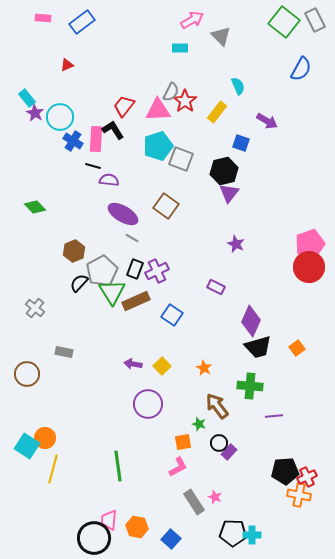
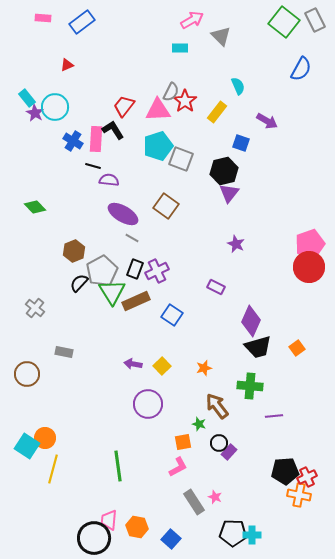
cyan circle at (60, 117): moved 5 px left, 10 px up
orange star at (204, 368): rotated 28 degrees clockwise
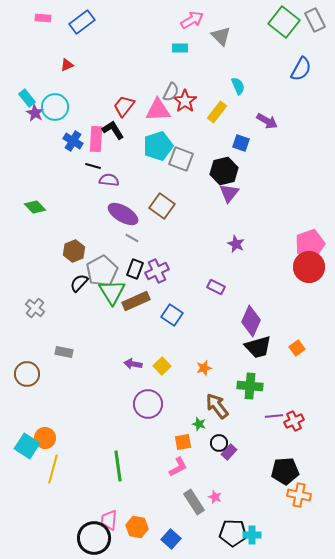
brown square at (166, 206): moved 4 px left
red cross at (307, 477): moved 13 px left, 56 px up
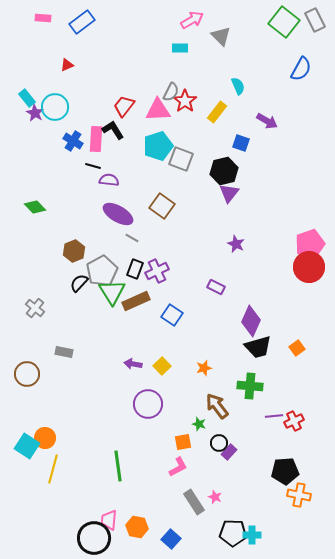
purple ellipse at (123, 214): moved 5 px left
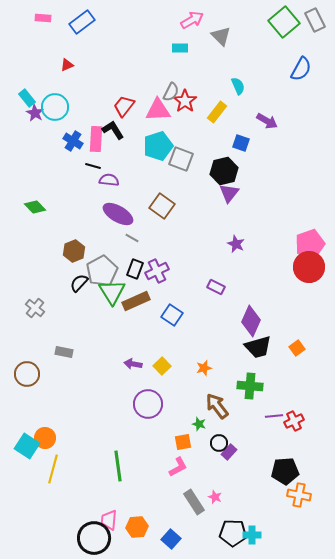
green square at (284, 22): rotated 12 degrees clockwise
orange hexagon at (137, 527): rotated 15 degrees counterclockwise
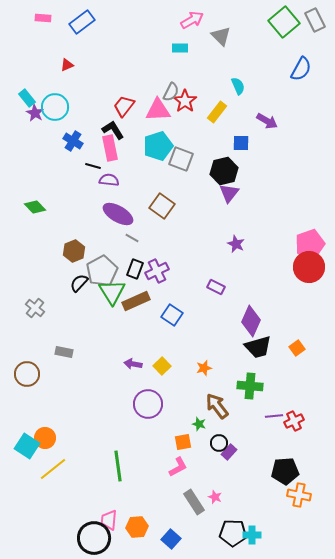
pink rectangle at (96, 139): moved 14 px right, 9 px down; rotated 15 degrees counterclockwise
blue square at (241, 143): rotated 18 degrees counterclockwise
yellow line at (53, 469): rotated 36 degrees clockwise
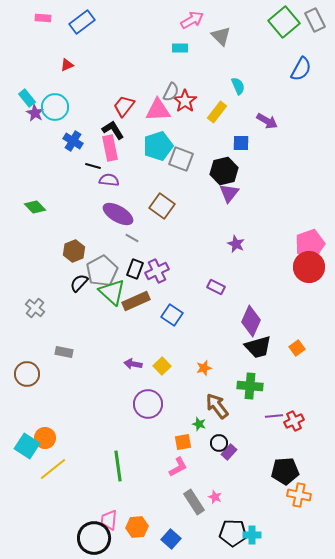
green triangle at (112, 292): rotated 16 degrees counterclockwise
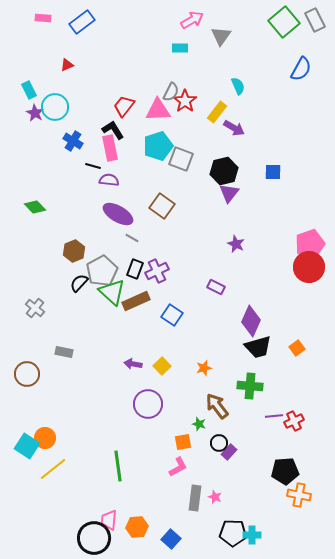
gray triangle at (221, 36): rotated 20 degrees clockwise
cyan rectangle at (27, 98): moved 2 px right, 8 px up; rotated 12 degrees clockwise
purple arrow at (267, 121): moved 33 px left, 7 px down
blue square at (241, 143): moved 32 px right, 29 px down
gray rectangle at (194, 502): moved 1 px right, 4 px up; rotated 40 degrees clockwise
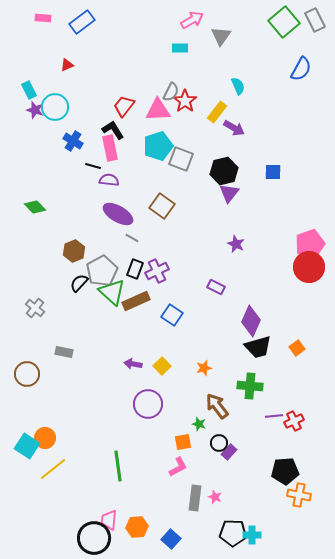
purple star at (35, 113): moved 3 px up; rotated 12 degrees counterclockwise
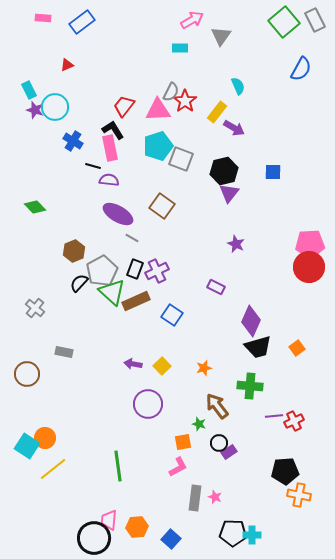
pink pentagon at (310, 244): rotated 16 degrees clockwise
purple rectangle at (229, 452): rotated 14 degrees clockwise
